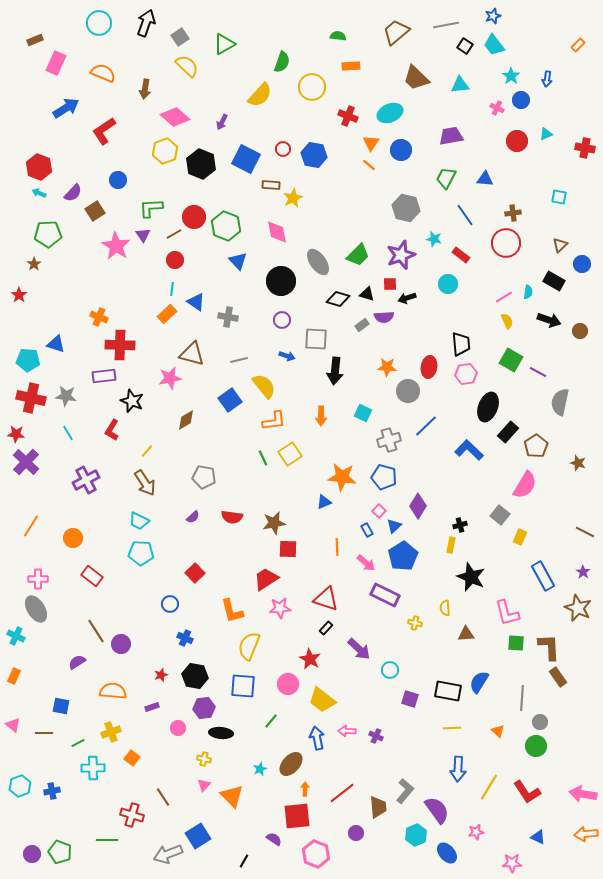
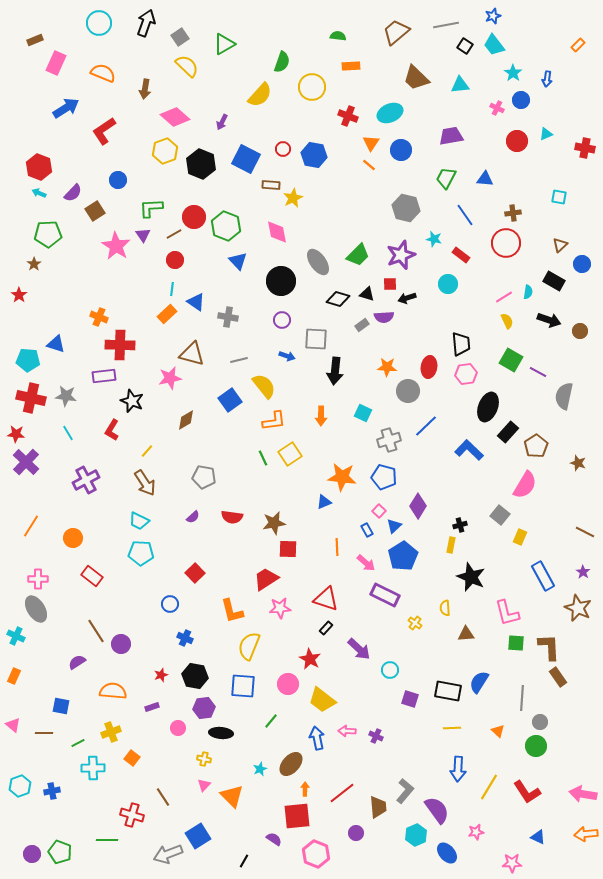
cyan star at (511, 76): moved 2 px right, 3 px up
gray semicircle at (560, 402): moved 4 px right, 6 px up
yellow cross at (415, 623): rotated 24 degrees clockwise
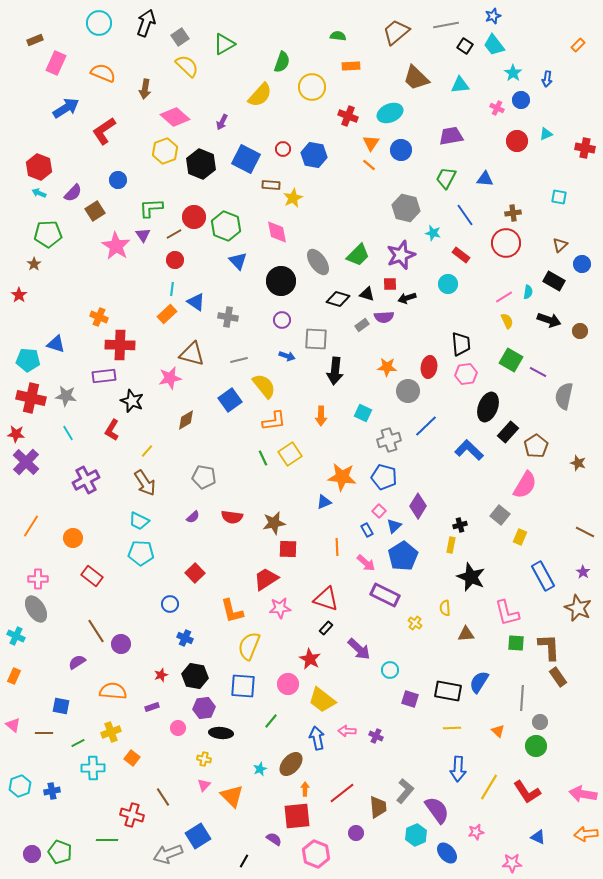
cyan star at (434, 239): moved 1 px left, 6 px up
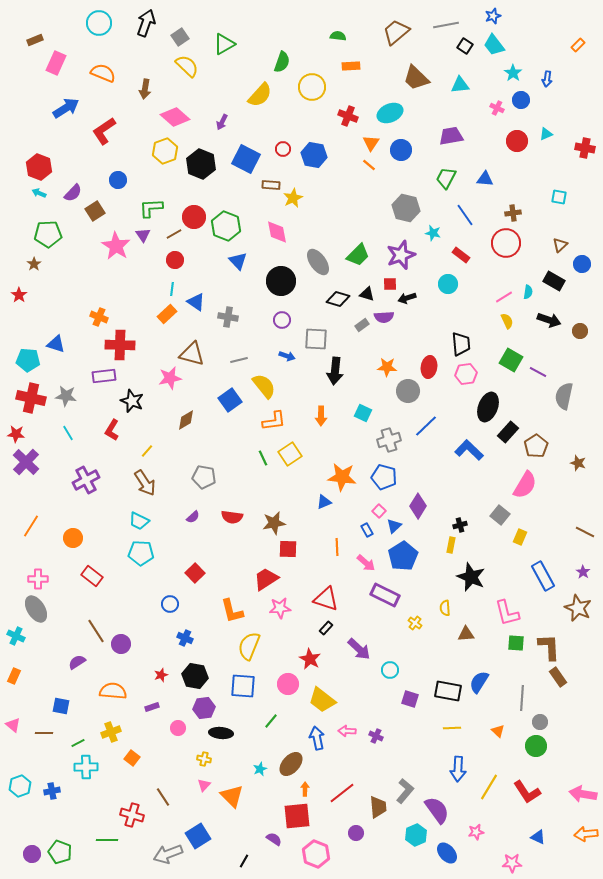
cyan cross at (93, 768): moved 7 px left, 1 px up
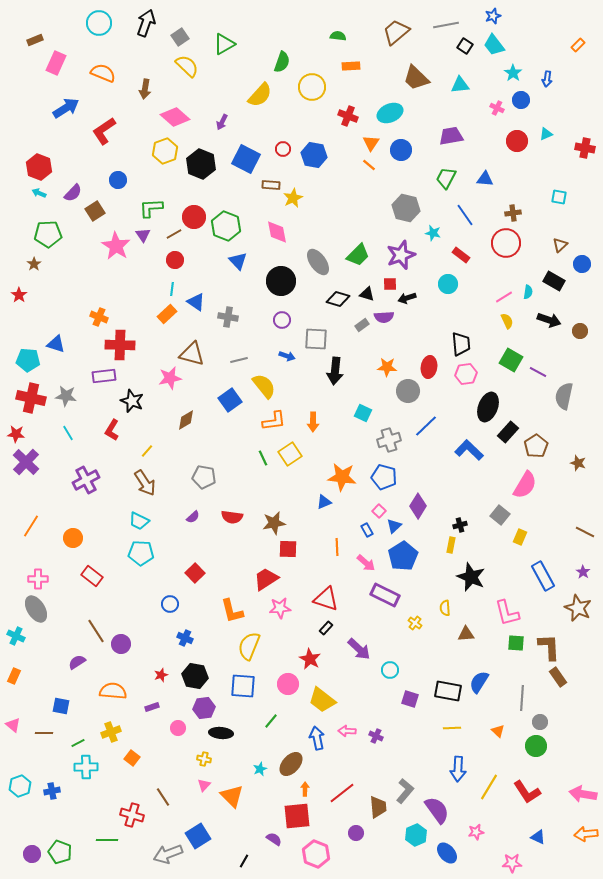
orange arrow at (321, 416): moved 8 px left, 6 px down
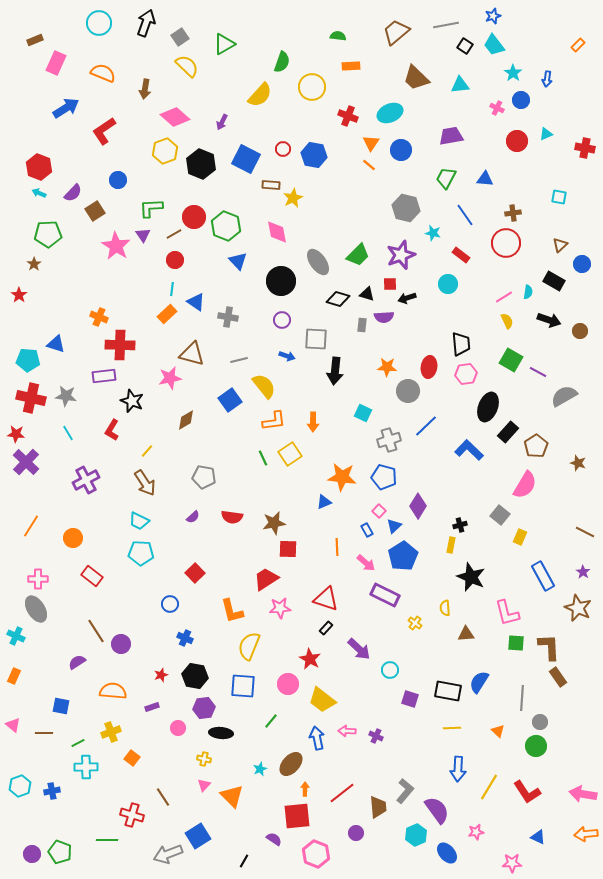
gray rectangle at (362, 325): rotated 48 degrees counterclockwise
gray semicircle at (564, 396): rotated 48 degrees clockwise
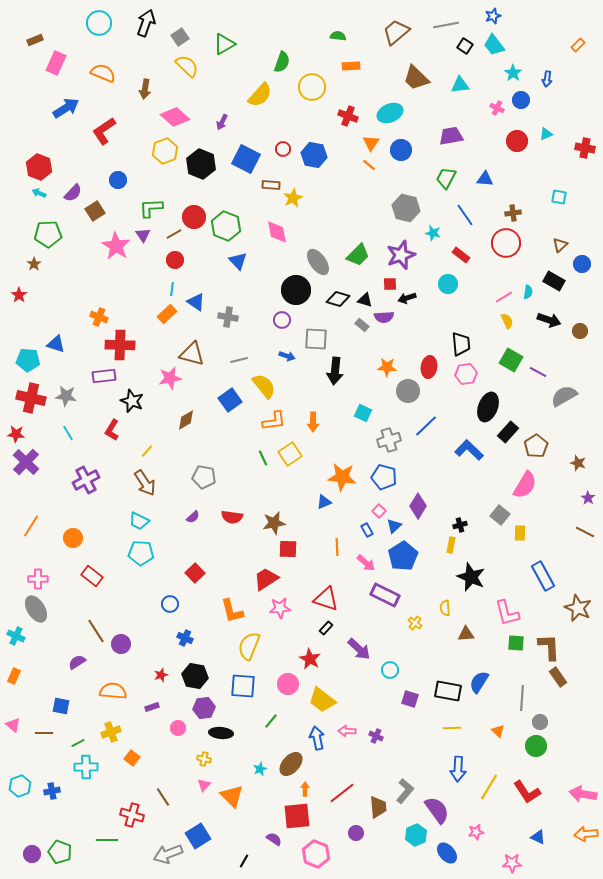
black circle at (281, 281): moved 15 px right, 9 px down
black triangle at (367, 294): moved 2 px left, 6 px down
gray rectangle at (362, 325): rotated 56 degrees counterclockwise
yellow rectangle at (520, 537): moved 4 px up; rotated 21 degrees counterclockwise
purple star at (583, 572): moved 5 px right, 74 px up
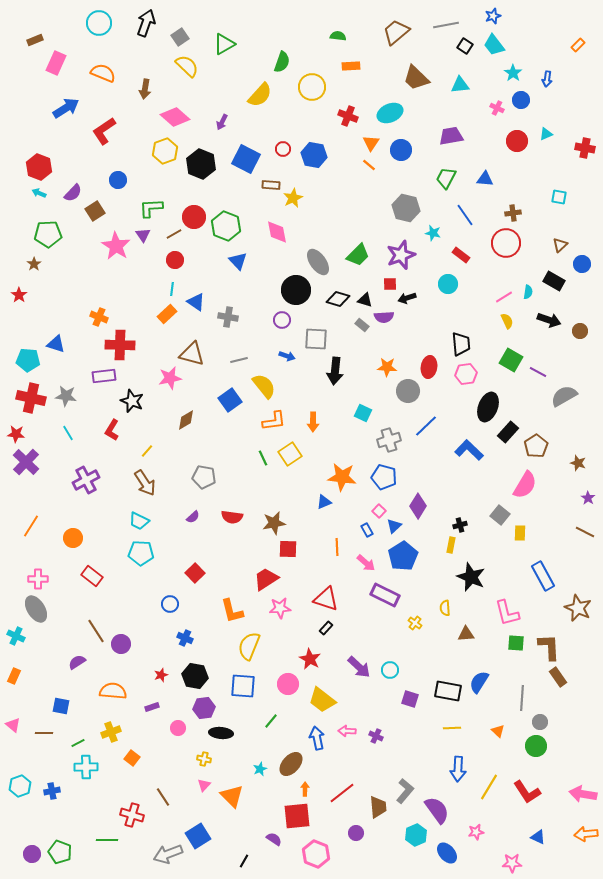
purple arrow at (359, 649): moved 18 px down
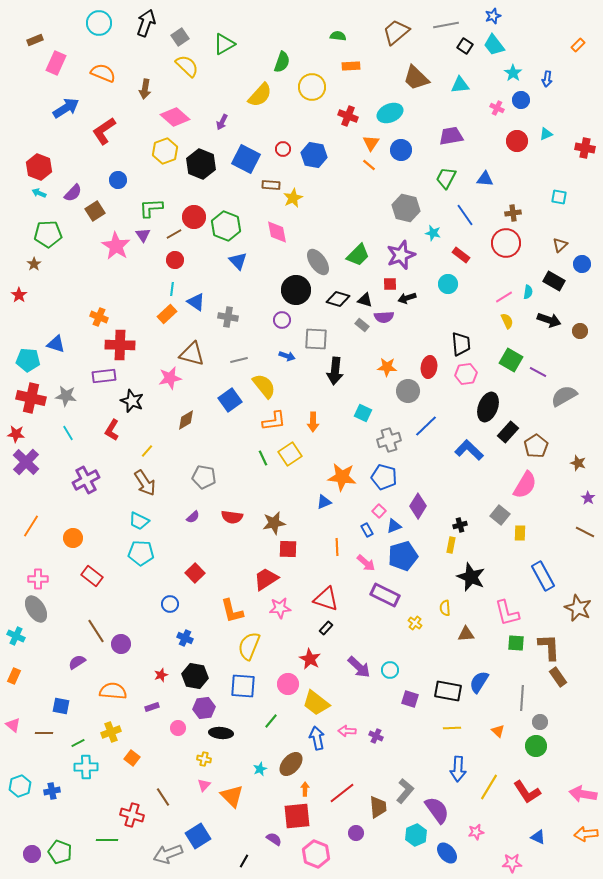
blue triangle at (394, 526): rotated 21 degrees clockwise
blue pentagon at (403, 556): rotated 16 degrees clockwise
yellow trapezoid at (322, 700): moved 6 px left, 3 px down
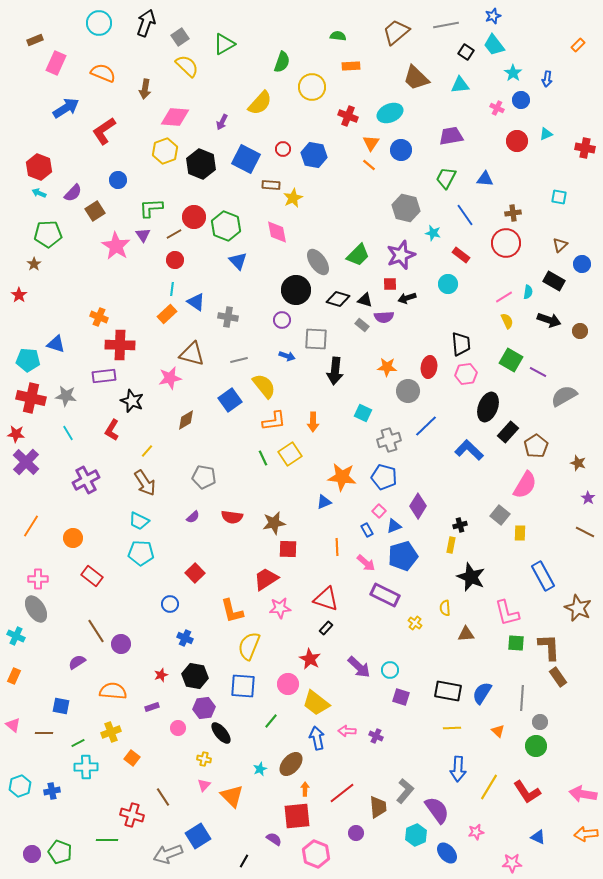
black square at (465, 46): moved 1 px right, 6 px down
yellow semicircle at (260, 95): moved 8 px down
pink diamond at (175, 117): rotated 36 degrees counterclockwise
blue semicircle at (479, 682): moved 3 px right, 11 px down
purple square at (410, 699): moved 9 px left, 2 px up
black ellipse at (221, 733): rotated 45 degrees clockwise
